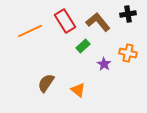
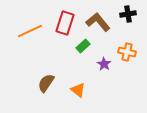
red rectangle: moved 2 px down; rotated 50 degrees clockwise
orange cross: moved 1 px left, 1 px up
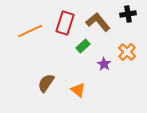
orange cross: rotated 30 degrees clockwise
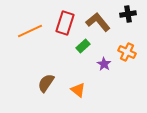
orange cross: rotated 18 degrees counterclockwise
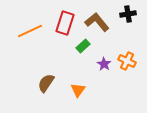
brown L-shape: moved 1 px left
orange cross: moved 9 px down
orange triangle: rotated 28 degrees clockwise
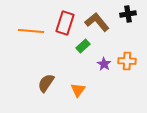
orange line: moved 1 px right; rotated 30 degrees clockwise
orange cross: rotated 24 degrees counterclockwise
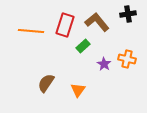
red rectangle: moved 2 px down
orange cross: moved 2 px up; rotated 12 degrees clockwise
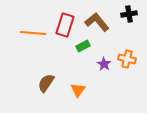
black cross: moved 1 px right
orange line: moved 2 px right, 2 px down
green rectangle: rotated 16 degrees clockwise
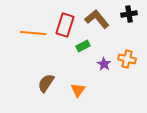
brown L-shape: moved 3 px up
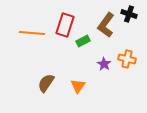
black cross: rotated 28 degrees clockwise
brown L-shape: moved 9 px right, 6 px down; rotated 105 degrees counterclockwise
orange line: moved 1 px left
green rectangle: moved 5 px up
orange triangle: moved 4 px up
